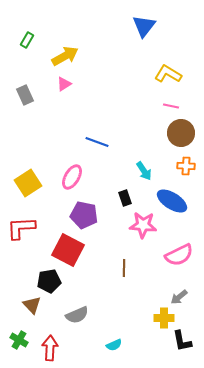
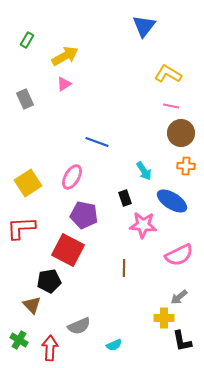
gray rectangle: moved 4 px down
gray semicircle: moved 2 px right, 11 px down
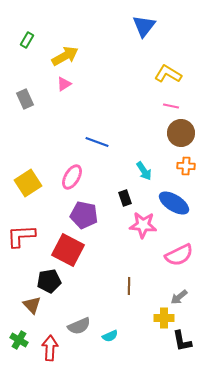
blue ellipse: moved 2 px right, 2 px down
red L-shape: moved 8 px down
brown line: moved 5 px right, 18 px down
cyan semicircle: moved 4 px left, 9 px up
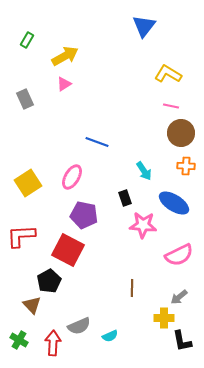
black pentagon: rotated 20 degrees counterclockwise
brown line: moved 3 px right, 2 px down
red arrow: moved 3 px right, 5 px up
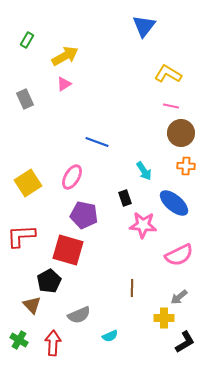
blue ellipse: rotated 8 degrees clockwise
red square: rotated 12 degrees counterclockwise
gray semicircle: moved 11 px up
black L-shape: moved 3 px right, 1 px down; rotated 110 degrees counterclockwise
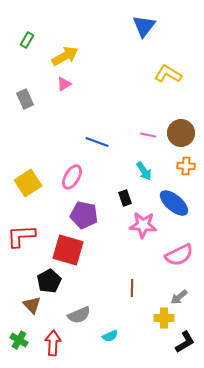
pink line: moved 23 px left, 29 px down
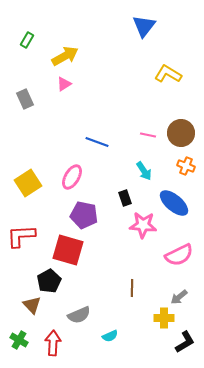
orange cross: rotated 18 degrees clockwise
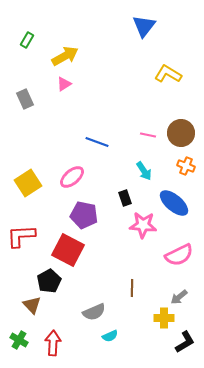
pink ellipse: rotated 20 degrees clockwise
red square: rotated 12 degrees clockwise
gray semicircle: moved 15 px right, 3 px up
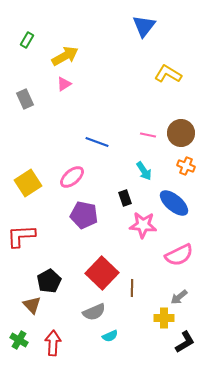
red square: moved 34 px right, 23 px down; rotated 16 degrees clockwise
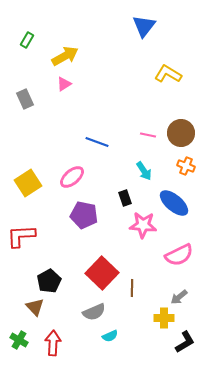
brown triangle: moved 3 px right, 2 px down
